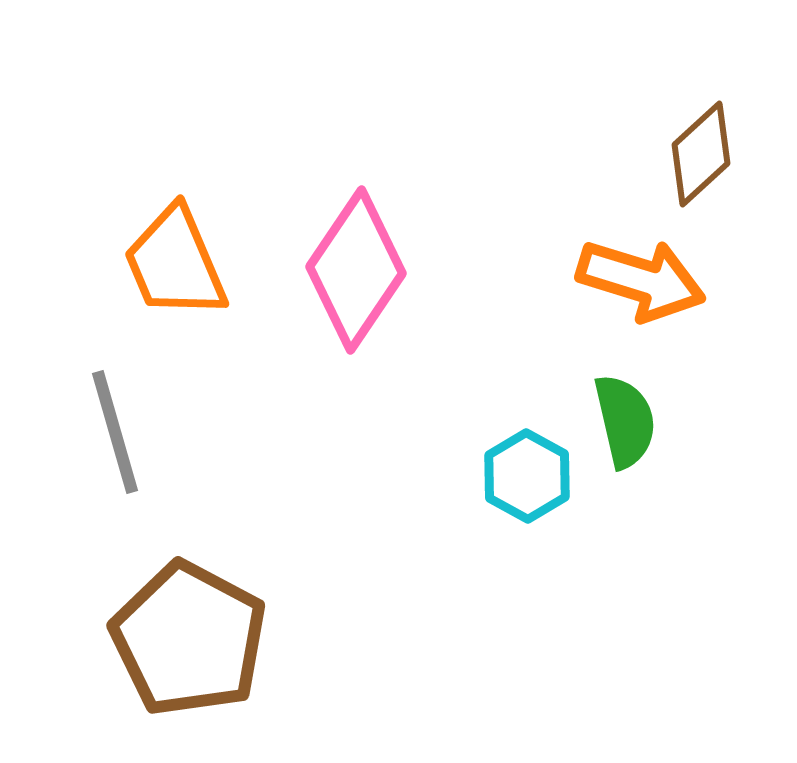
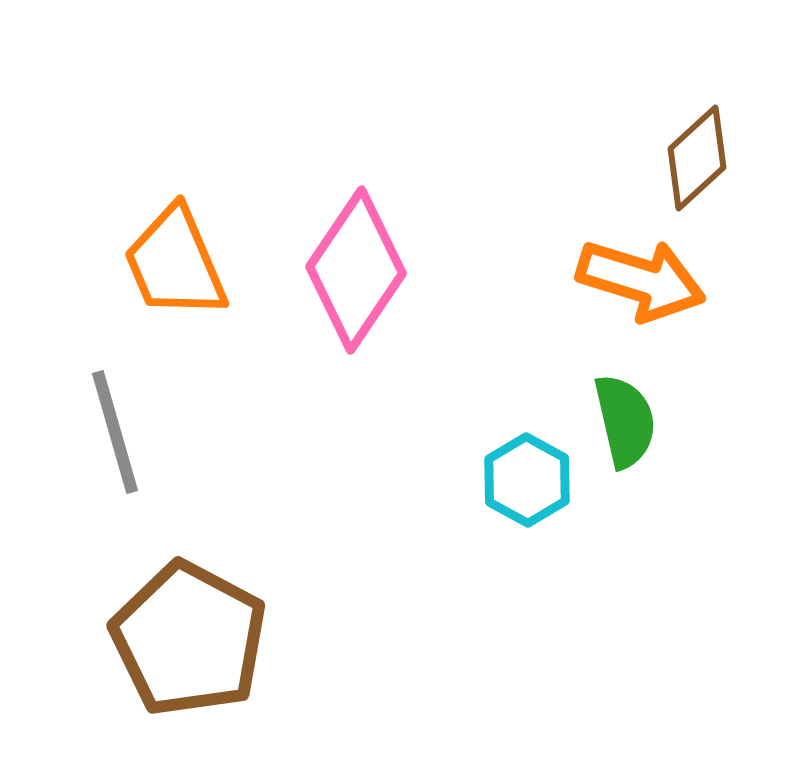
brown diamond: moved 4 px left, 4 px down
cyan hexagon: moved 4 px down
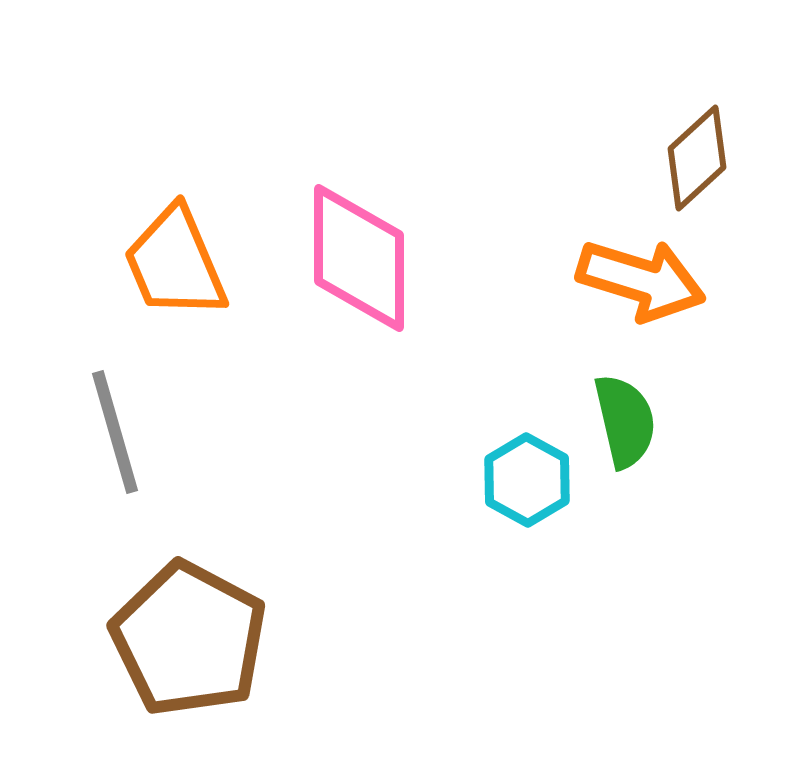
pink diamond: moved 3 px right, 12 px up; rotated 34 degrees counterclockwise
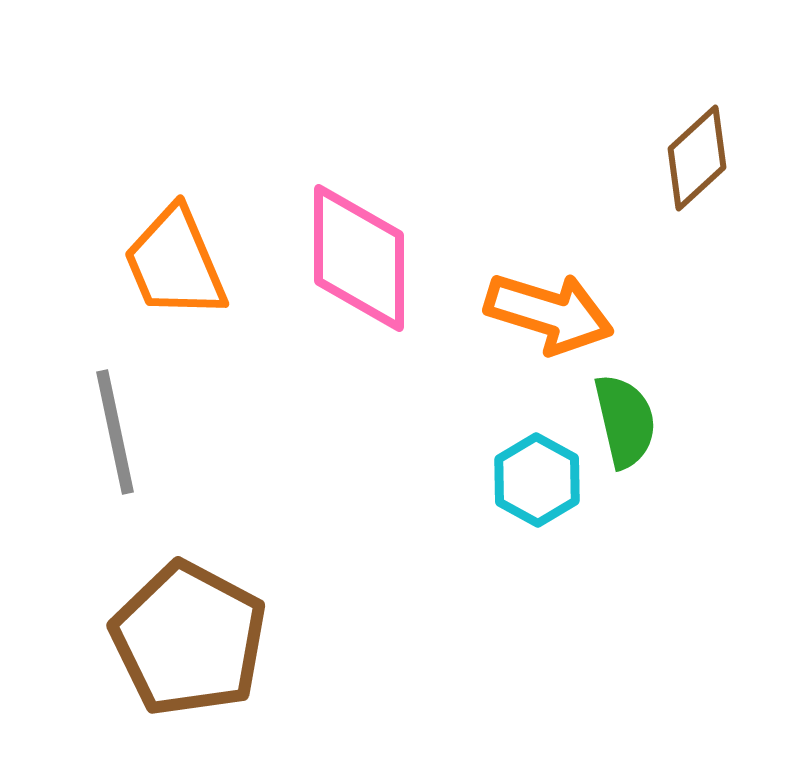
orange arrow: moved 92 px left, 33 px down
gray line: rotated 4 degrees clockwise
cyan hexagon: moved 10 px right
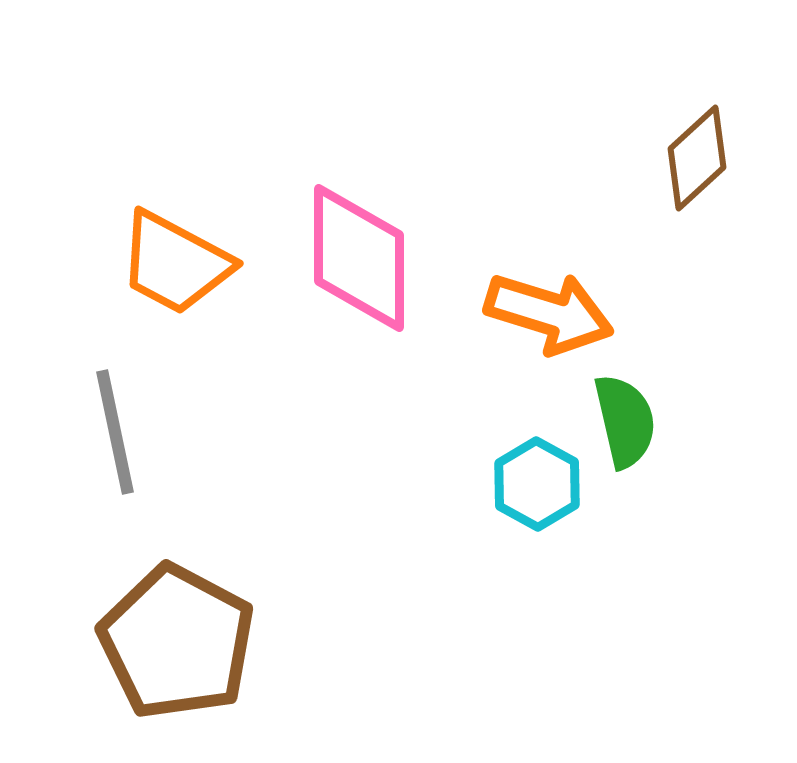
orange trapezoid: rotated 39 degrees counterclockwise
cyan hexagon: moved 4 px down
brown pentagon: moved 12 px left, 3 px down
